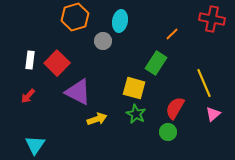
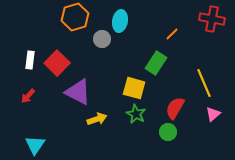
gray circle: moved 1 px left, 2 px up
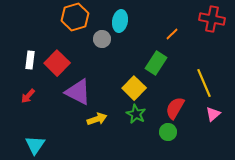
yellow square: rotated 30 degrees clockwise
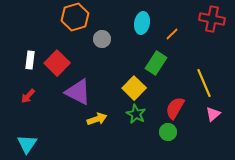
cyan ellipse: moved 22 px right, 2 px down
cyan triangle: moved 8 px left, 1 px up
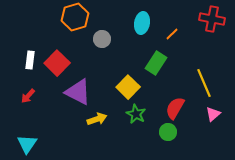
yellow square: moved 6 px left, 1 px up
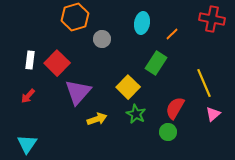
purple triangle: rotated 44 degrees clockwise
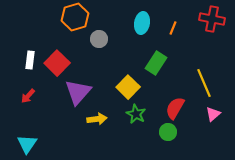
orange line: moved 1 px right, 6 px up; rotated 24 degrees counterclockwise
gray circle: moved 3 px left
yellow arrow: rotated 12 degrees clockwise
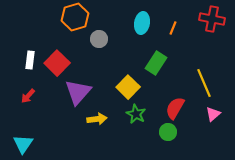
cyan triangle: moved 4 px left
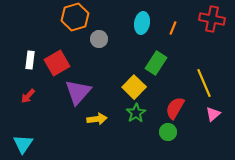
red square: rotated 15 degrees clockwise
yellow square: moved 6 px right
green star: moved 1 px up; rotated 12 degrees clockwise
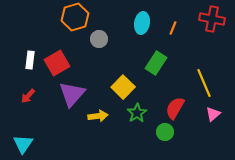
yellow square: moved 11 px left
purple triangle: moved 6 px left, 2 px down
green star: moved 1 px right
yellow arrow: moved 1 px right, 3 px up
green circle: moved 3 px left
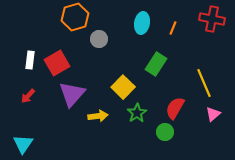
green rectangle: moved 1 px down
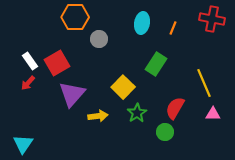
orange hexagon: rotated 16 degrees clockwise
white rectangle: moved 1 px down; rotated 42 degrees counterclockwise
red arrow: moved 13 px up
pink triangle: rotated 42 degrees clockwise
